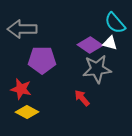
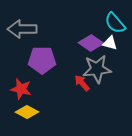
purple diamond: moved 1 px right, 2 px up
red arrow: moved 15 px up
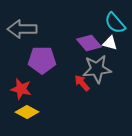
purple diamond: moved 2 px left; rotated 15 degrees clockwise
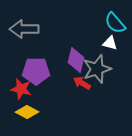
gray arrow: moved 2 px right
purple diamond: moved 13 px left, 17 px down; rotated 55 degrees clockwise
purple pentagon: moved 6 px left, 11 px down
gray star: rotated 12 degrees counterclockwise
red arrow: rotated 18 degrees counterclockwise
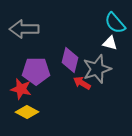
purple diamond: moved 6 px left
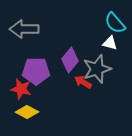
purple diamond: rotated 25 degrees clockwise
red arrow: moved 1 px right, 1 px up
